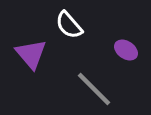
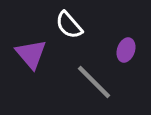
purple ellipse: rotated 75 degrees clockwise
gray line: moved 7 px up
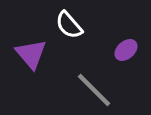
purple ellipse: rotated 30 degrees clockwise
gray line: moved 8 px down
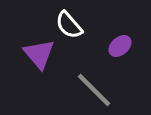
purple ellipse: moved 6 px left, 4 px up
purple triangle: moved 8 px right
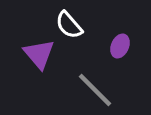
purple ellipse: rotated 25 degrees counterclockwise
gray line: moved 1 px right
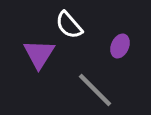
purple triangle: rotated 12 degrees clockwise
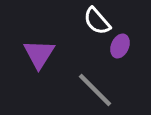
white semicircle: moved 28 px right, 4 px up
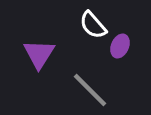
white semicircle: moved 4 px left, 4 px down
gray line: moved 5 px left
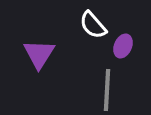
purple ellipse: moved 3 px right
gray line: moved 17 px right; rotated 48 degrees clockwise
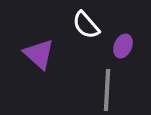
white semicircle: moved 7 px left
purple triangle: rotated 20 degrees counterclockwise
